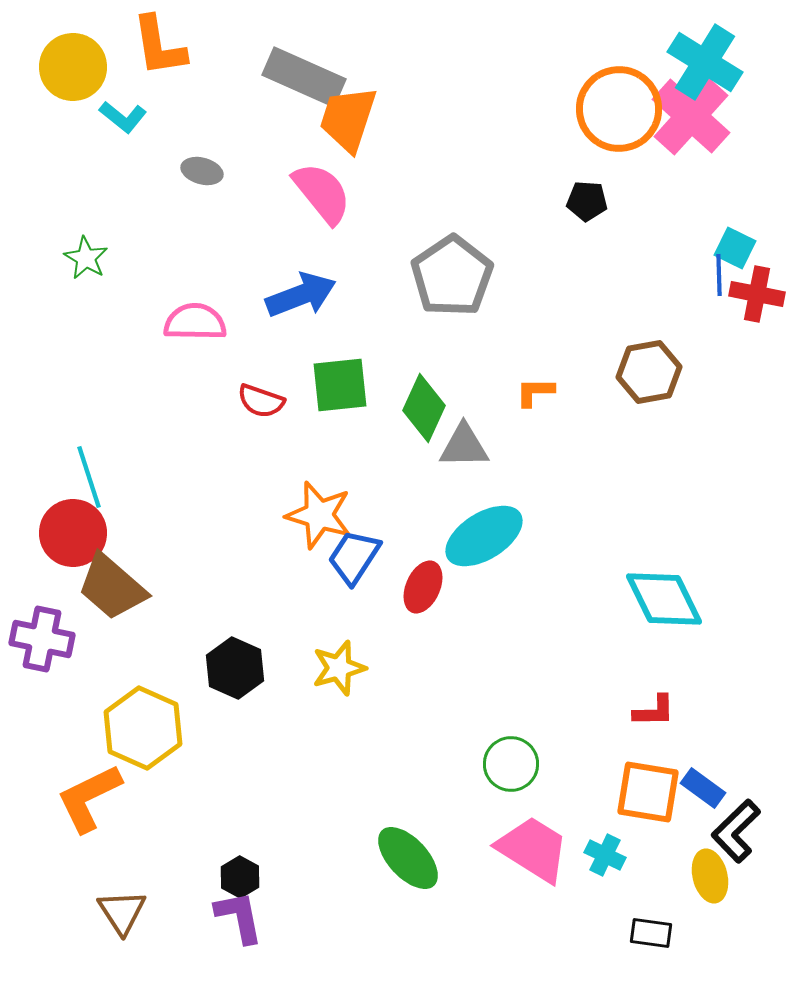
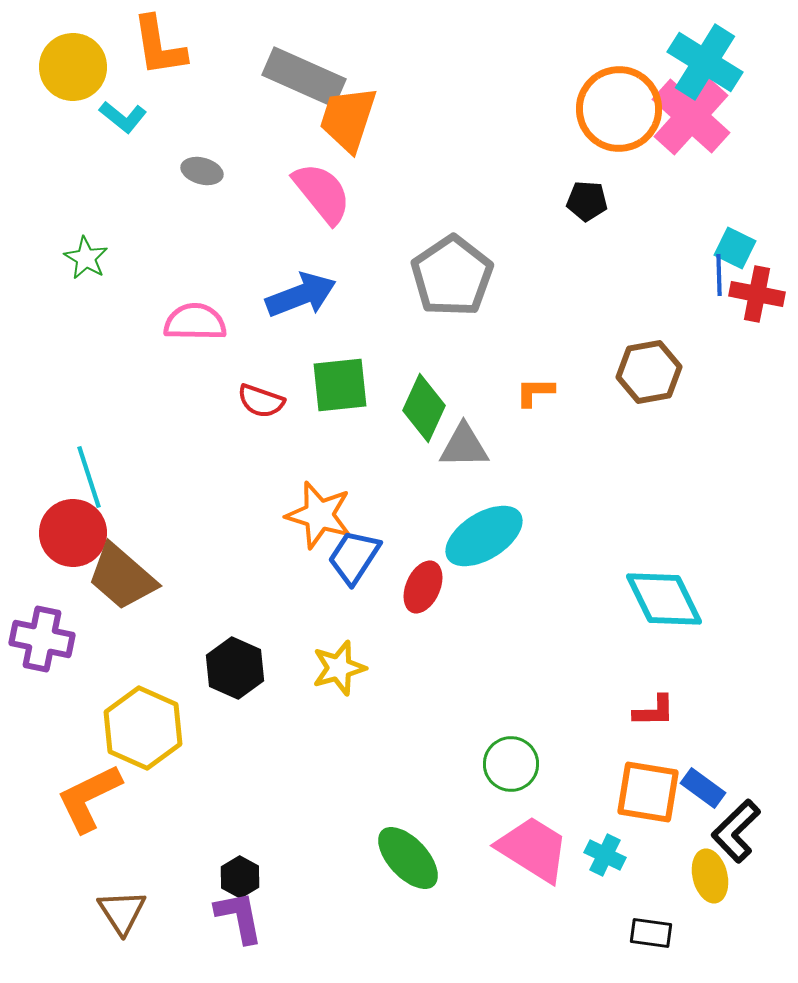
brown trapezoid at (112, 587): moved 10 px right, 10 px up
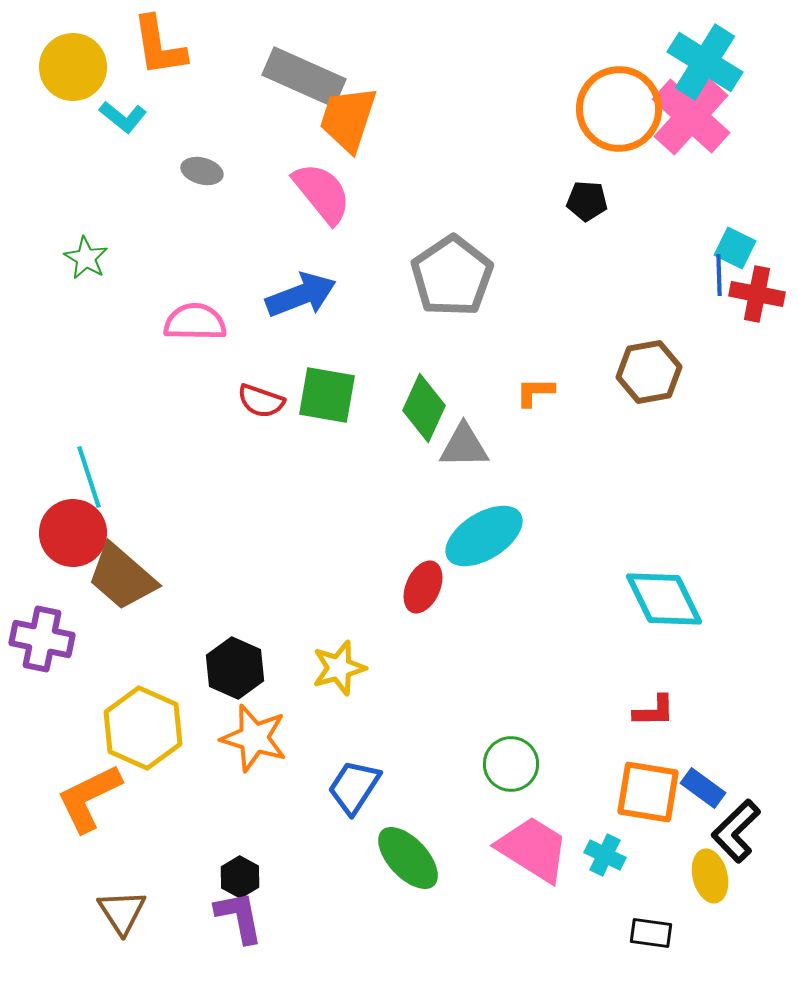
green square at (340, 385): moved 13 px left, 10 px down; rotated 16 degrees clockwise
orange star at (319, 515): moved 65 px left, 223 px down
blue trapezoid at (354, 557): moved 230 px down
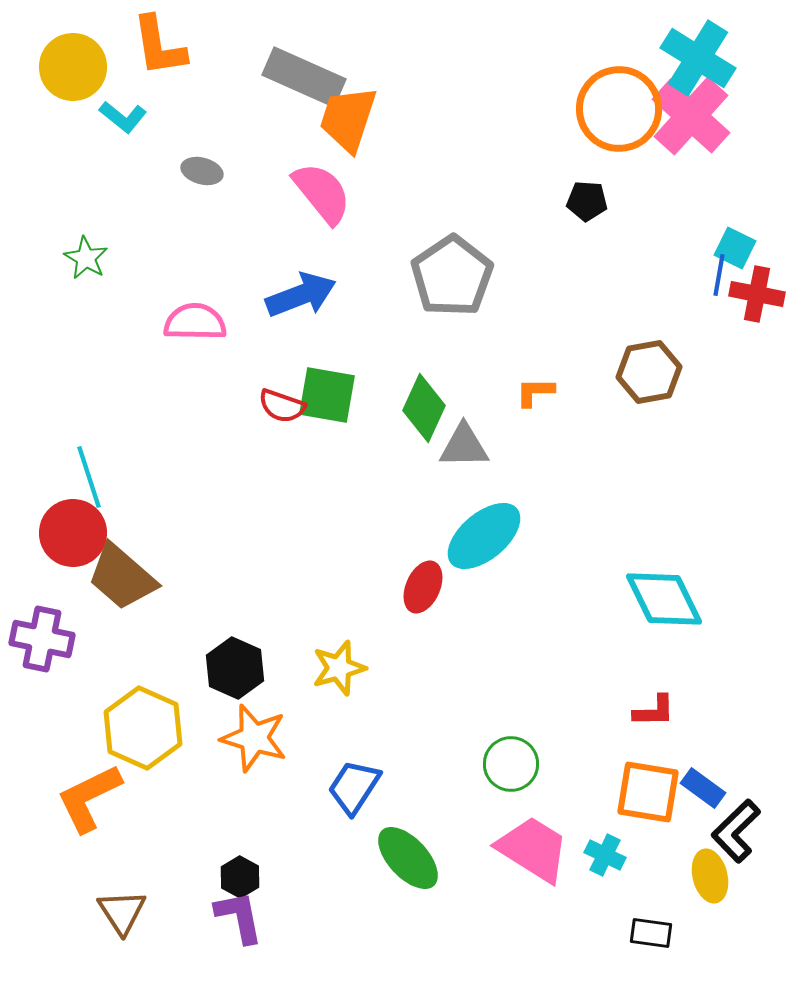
cyan cross at (705, 62): moved 7 px left, 4 px up
blue line at (719, 275): rotated 12 degrees clockwise
red semicircle at (261, 401): moved 21 px right, 5 px down
cyan ellipse at (484, 536): rotated 8 degrees counterclockwise
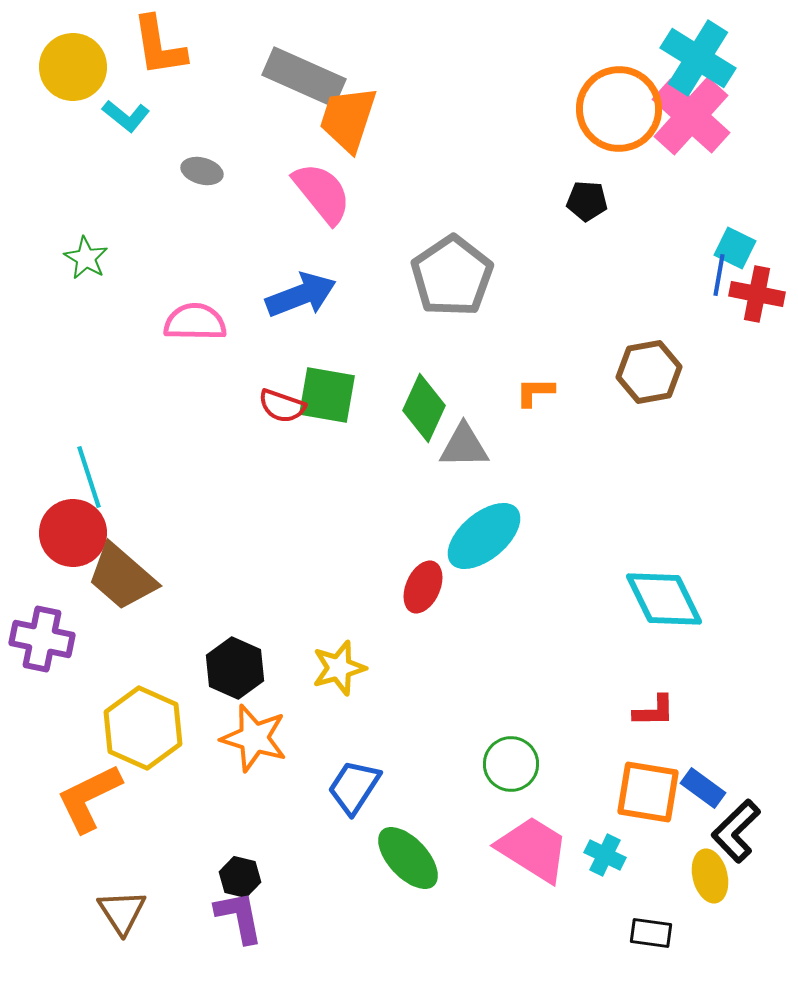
cyan L-shape at (123, 117): moved 3 px right, 1 px up
black hexagon at (240, 877): rotated 15 degrees counterclockwise
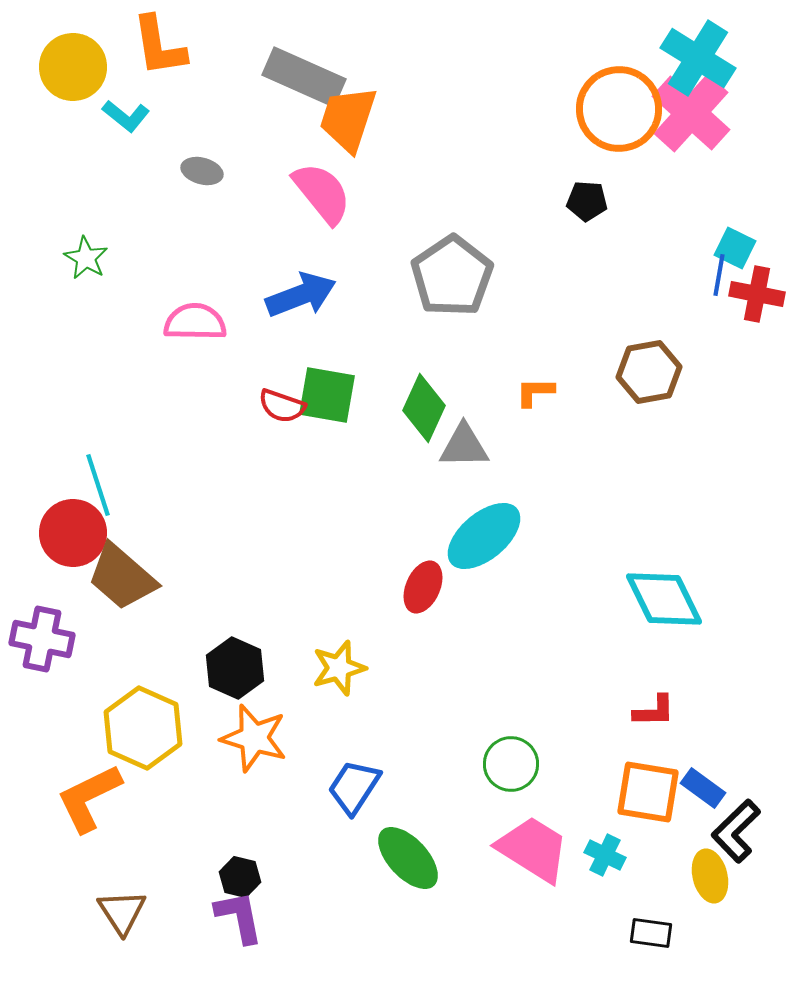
pink cross at (691, 116): moved 3 px up
cyan line at (89, 477): moved 9 px right, 8 px down
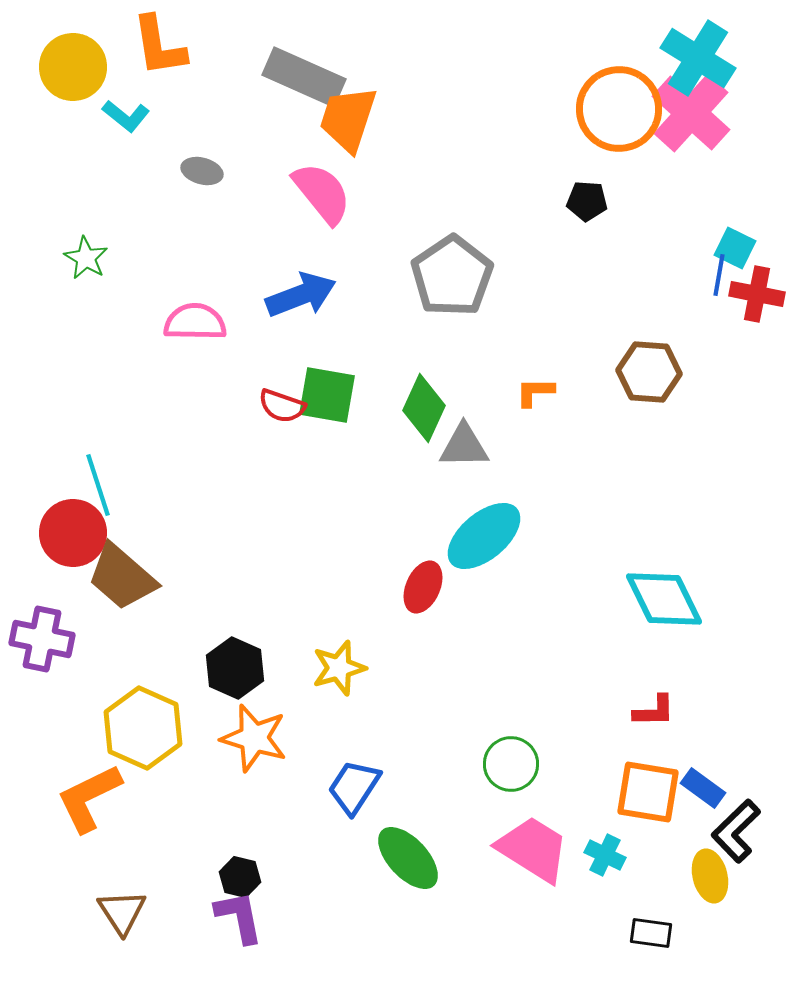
brown hexagon at (649, 372): rotated 14 degrees clockwise
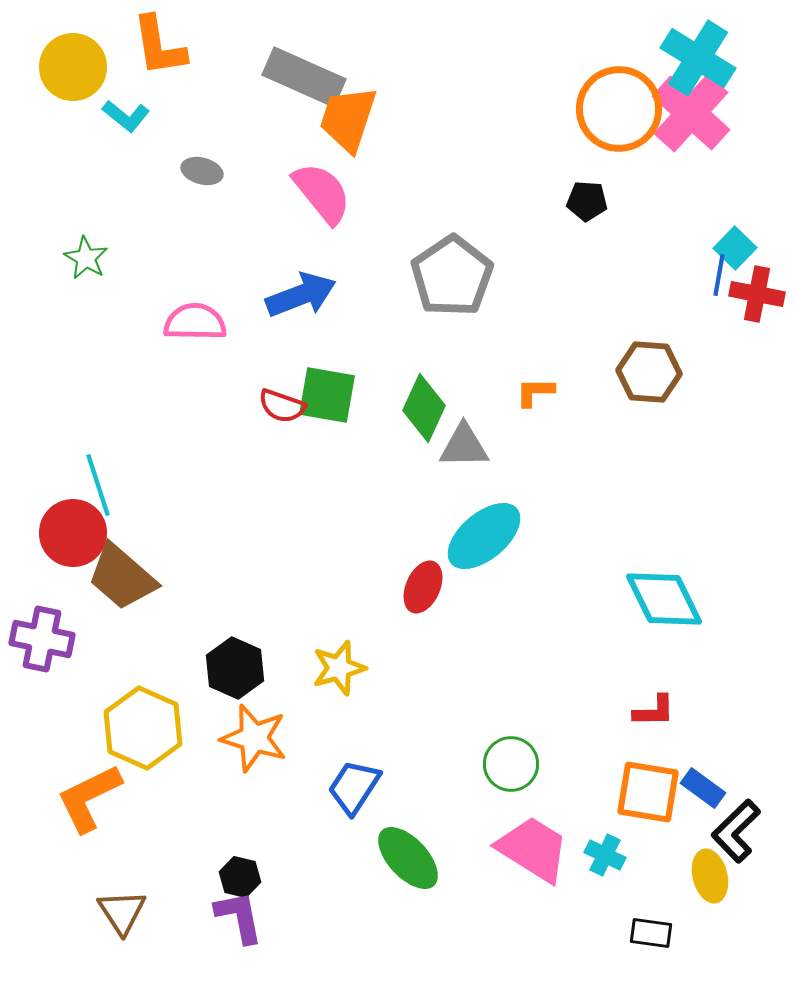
cyan square at (735, 248): rotated 18 degrees clockwise
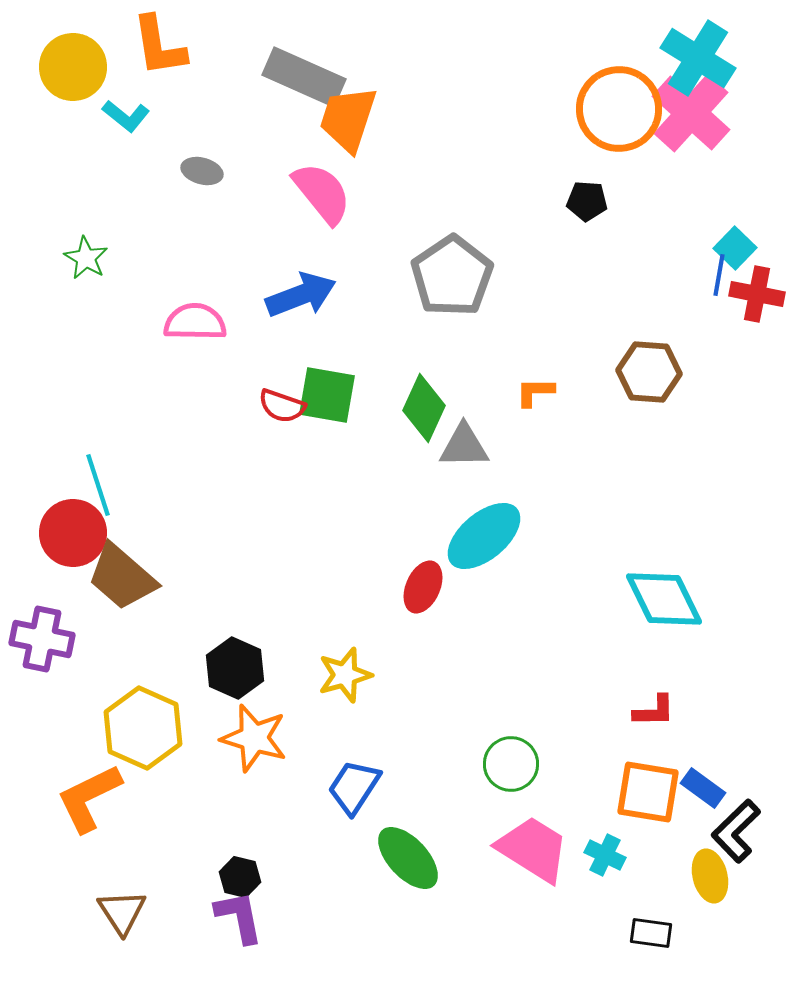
yellow star at (339, 668): moved 6 px right, 7 px down
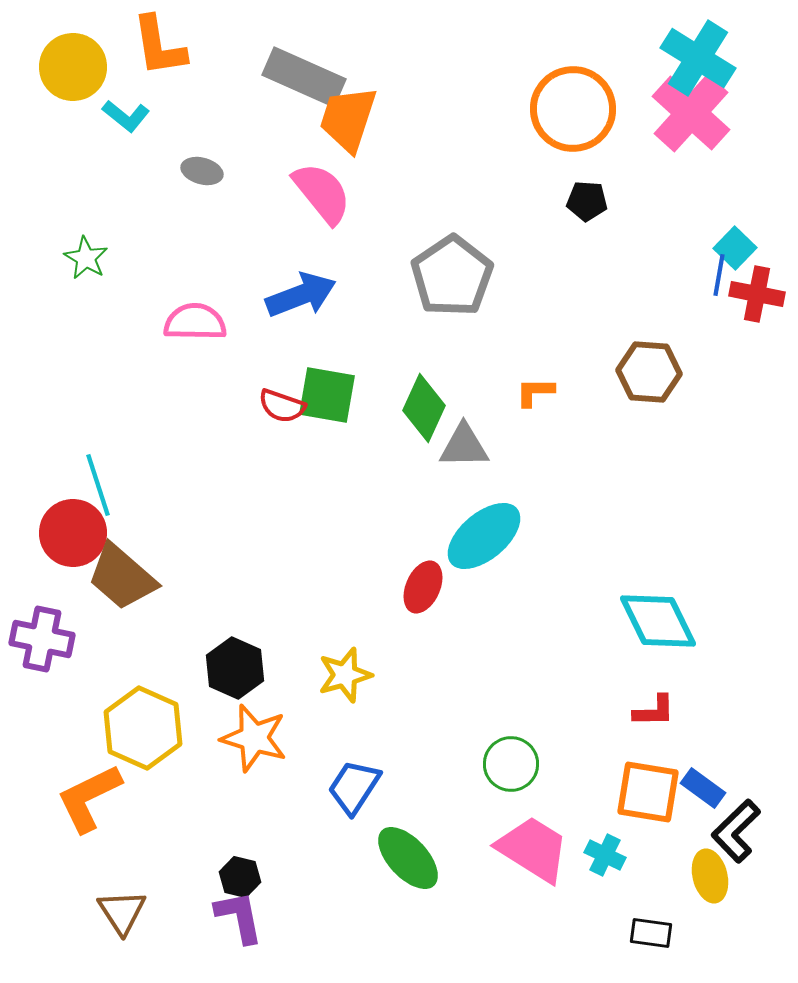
orange circle at (619, 109): moved 46 px left
cyan diamond at (664, 599): moved 6 px left, 22 px down
